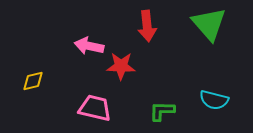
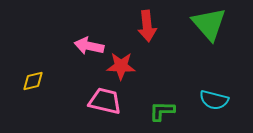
pink trapezoid: moved 10 px right, 7 px up
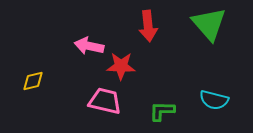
red arrow: moved 1 px right
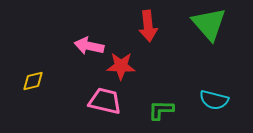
green L-shape: moved 1 px left, 1 px up
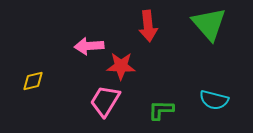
pink arrow: rotated 16 degrees counterclockwise
pink trapezoid: rotated 72 degrees counterclockwise
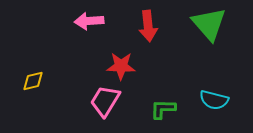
pink arrow: moved 25 px up
green L-shape: moved 2 px right, 1 px up
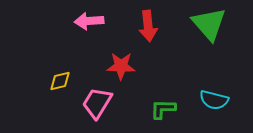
yellow diamond: moved 27 px right
pink trapezoid: moved 8 px left, 2 px down
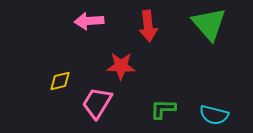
cyan semicircle: moved 15 px down
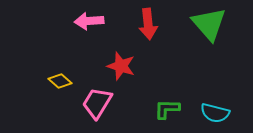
red arrow: moved 2 px up
red star: rotated 16 degrees clockwise
yellow diamond: rotated 55 degrees clockwise
green L-shape: moved 4 px right
cyan semicircle: moved 1 px right, 2 px up
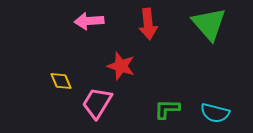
yellow diamond: moved 1 px right; rotated 25 degrees clockwise
